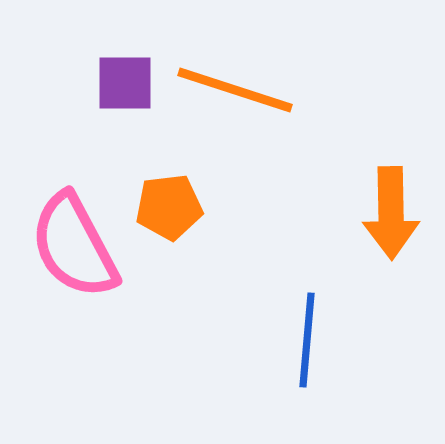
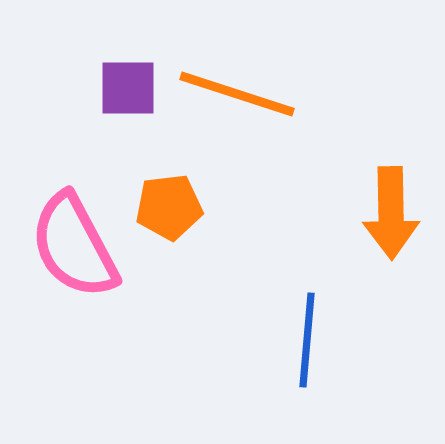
purple square: moved 3 px right, 5 px down
orange line: moved 2 px right, 4 px down
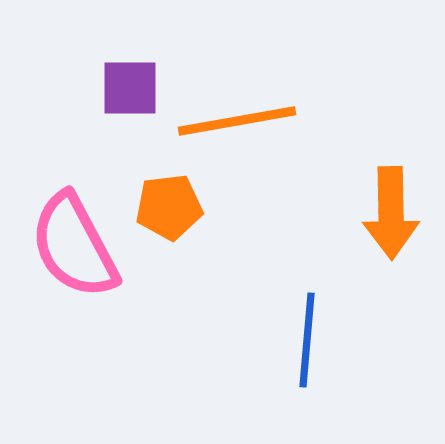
purple square: moved 2 px right
orange line: moved 27 px down; rotated 28 degrees counterclockwise
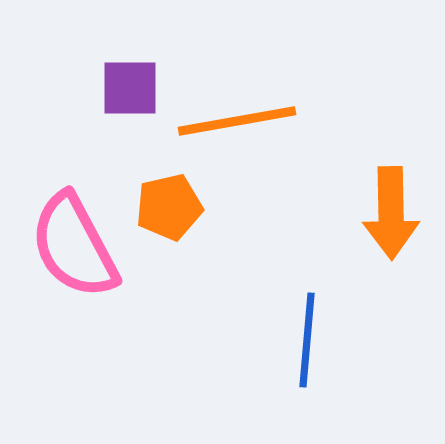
orange pentagon: rotated 6 degrees counterclockwise
